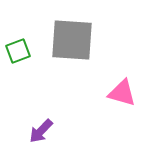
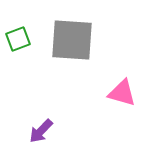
green square: moved 12 px up
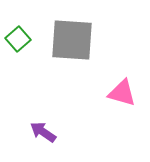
green square: rotated 20 degrees counterclockwise
purple arrow: moved 2 px right, 1 px down; rotated 80 degrees clockwise
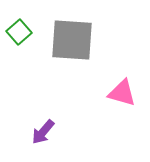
green square: moved 1 px right, 7 px up
purple arrow: rotated 84 degrees counterclockwise
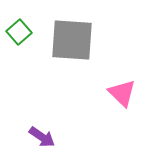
pink triangle: rotated 28 degrees clockwise
purple arrow: moved 1 px left, 5 px down; rotated 96 degrees counterclockwise
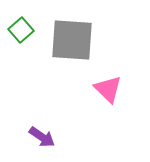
green square: moved 2 px right, 2 px up
pink triangle: moved 14 px left, 4 px up
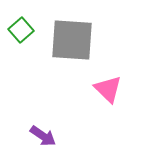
purple arrow: moved 1 px right, 1 px up
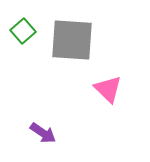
green square: moved 2 px right, 1 px down
purple arrow: moved 3 px up
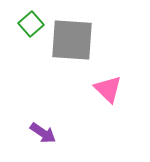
green square: moved 8 px right, 7 px up
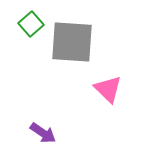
gray square: moved 2 px down
